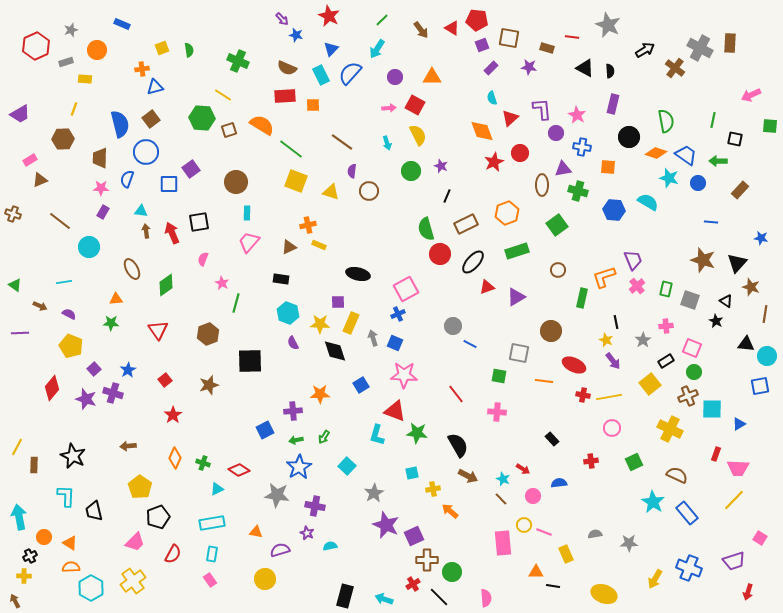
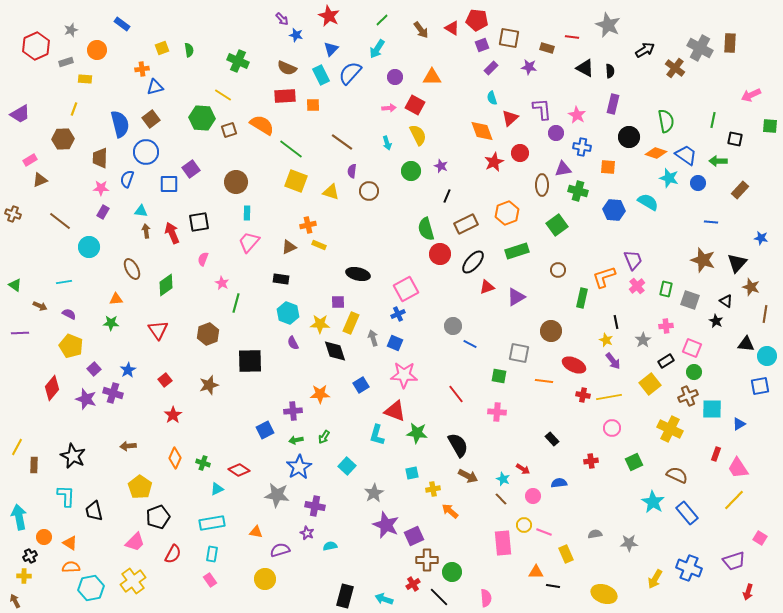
blue rectangle at (122, 24): rotated 14 degrees clockwise
pink trapezoid at (738, 468): rotated 55 degrees clockwise
cyan hexagon at (91, 588): rotated 20 degrees clockwise
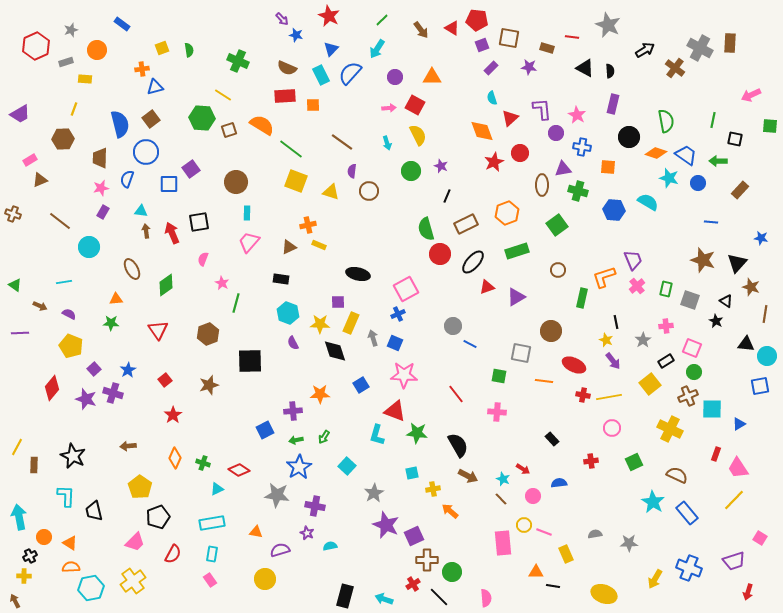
pink star at (101, 188): rotated 14 degrees counterclockwise
gray square at (519, 353): moved 2 px right
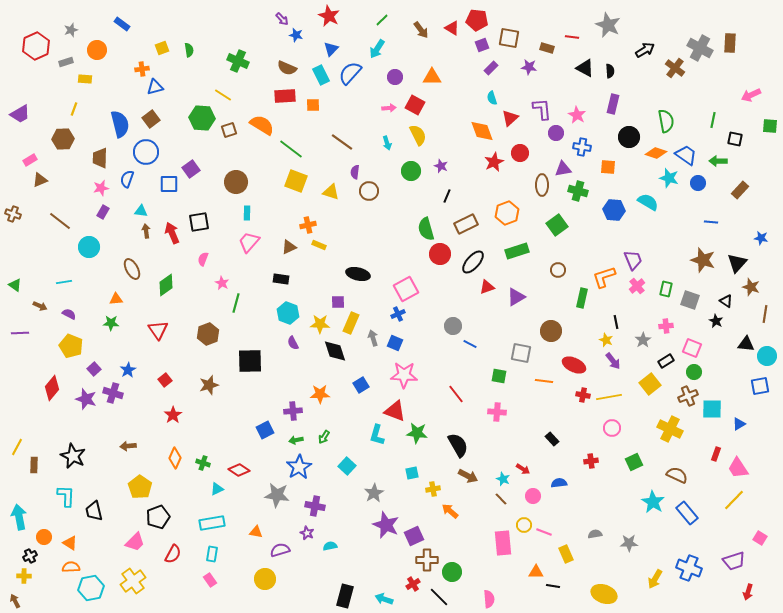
purple semicircle at (352, 171): moved 3 px right, 1 px down
pink semicircle at (486, 598): moved 3 px right, 1 px down
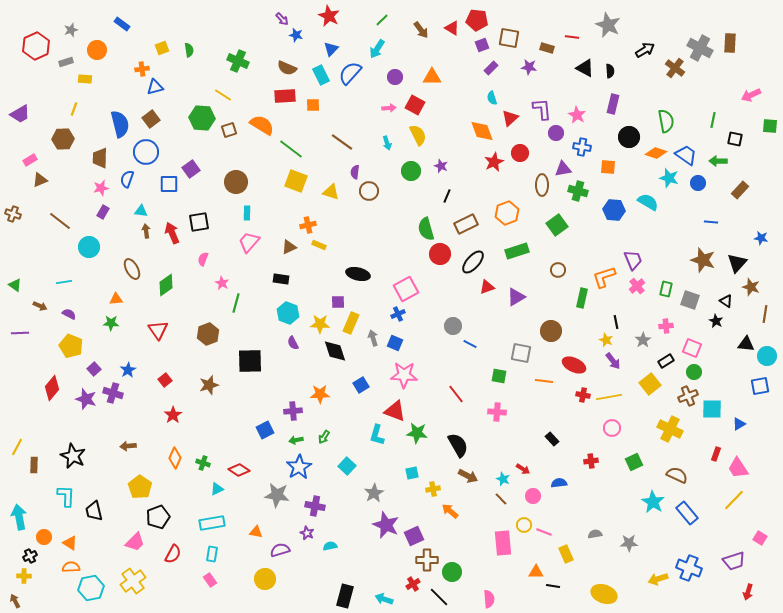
yellow arrow at (655, 579): moved 3 px right; rotated 42 degrees clockwise
